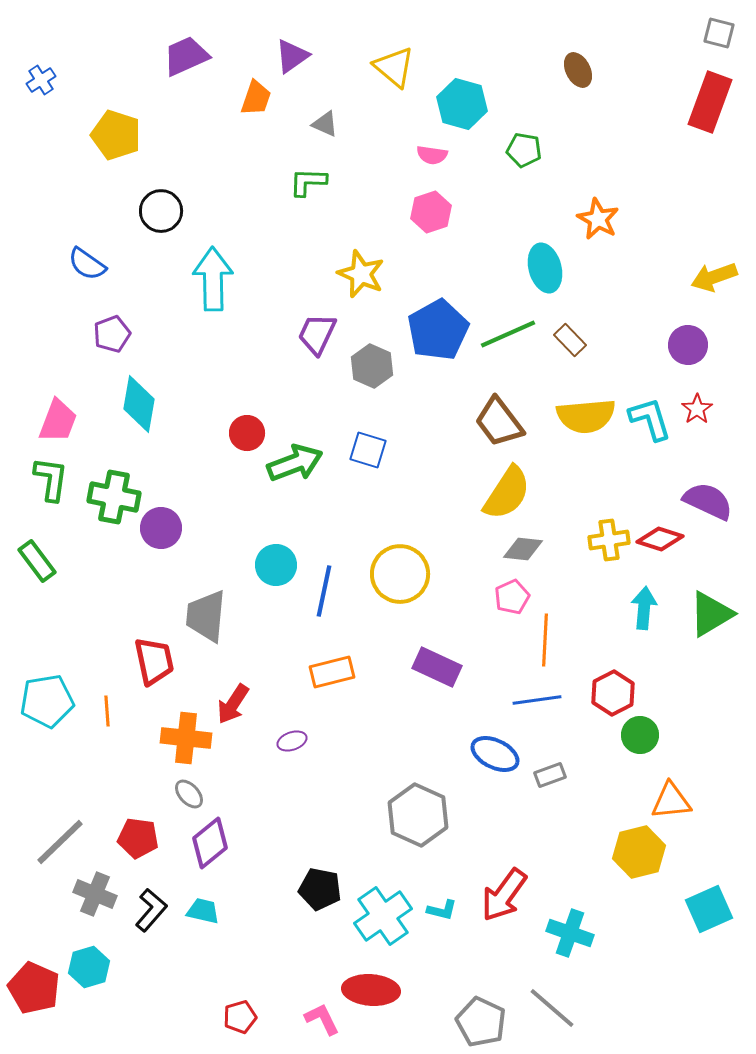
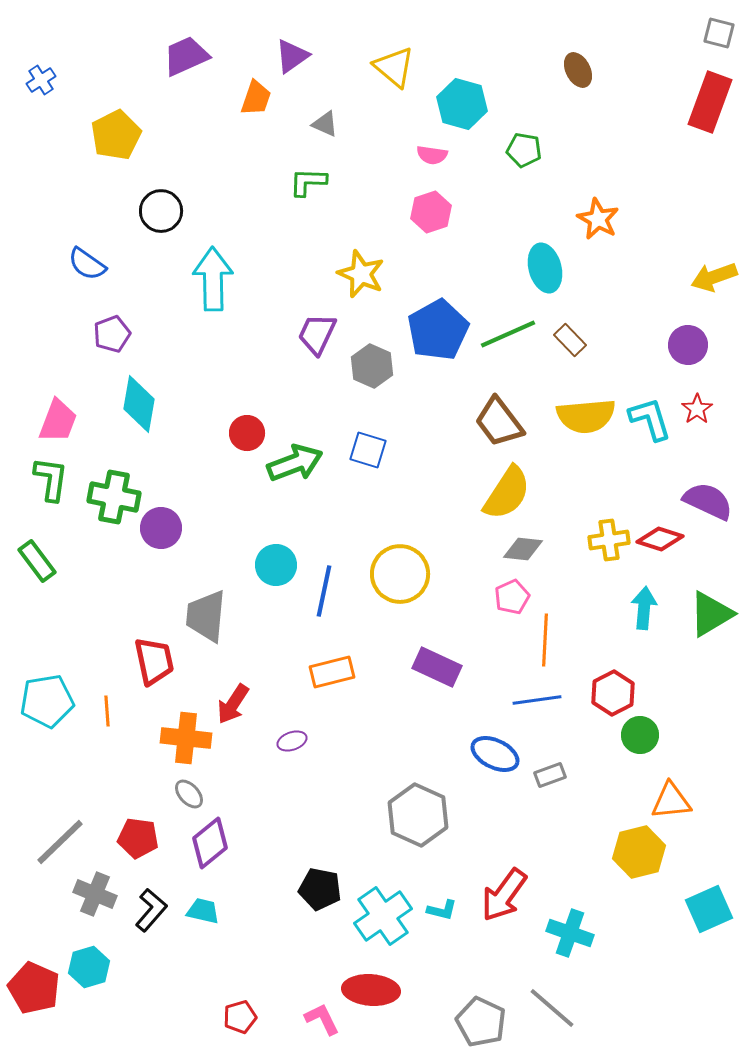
yellow pentagon at (116, 135): rotated 27 degrees clockwise
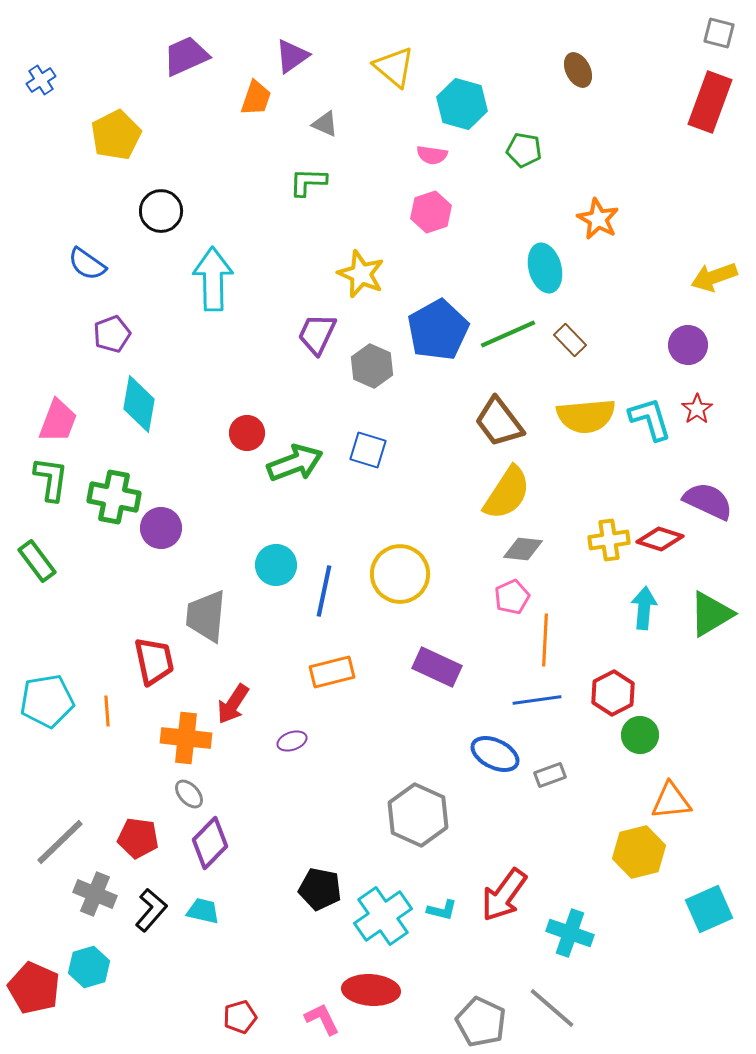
purple diamond at (210, 843): rotated 6 degrees counterclockwise
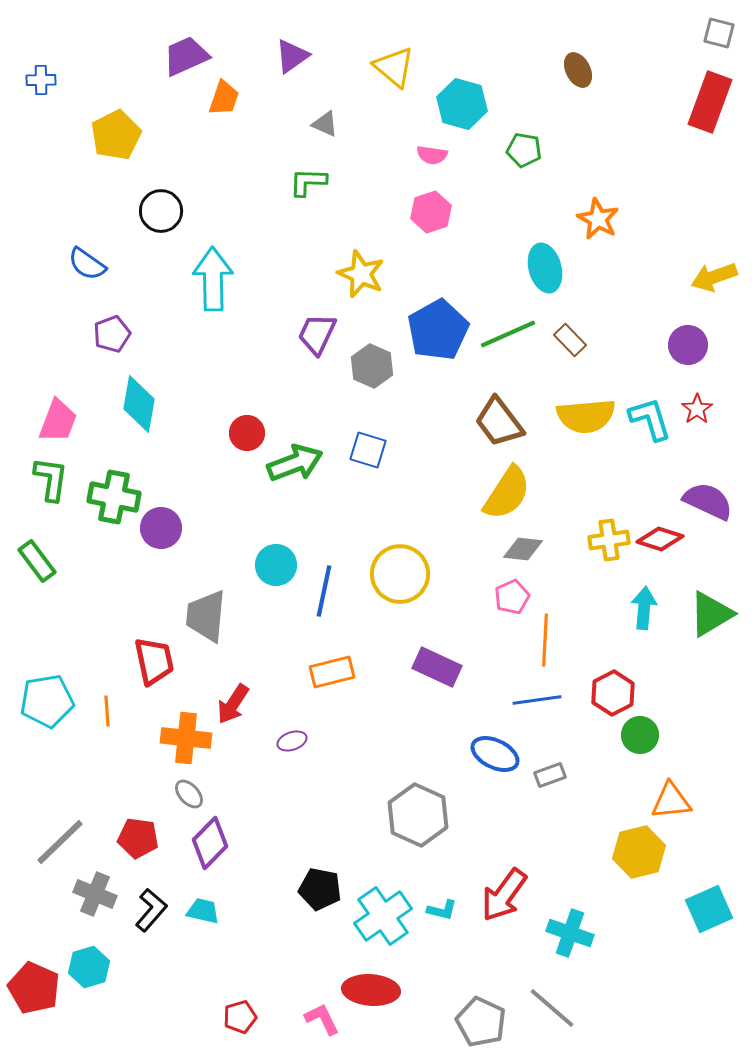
blue cross at (41, 80): rotated 32 degrees clockwise
orange trapezoid at (256, 98): moved 32 px left
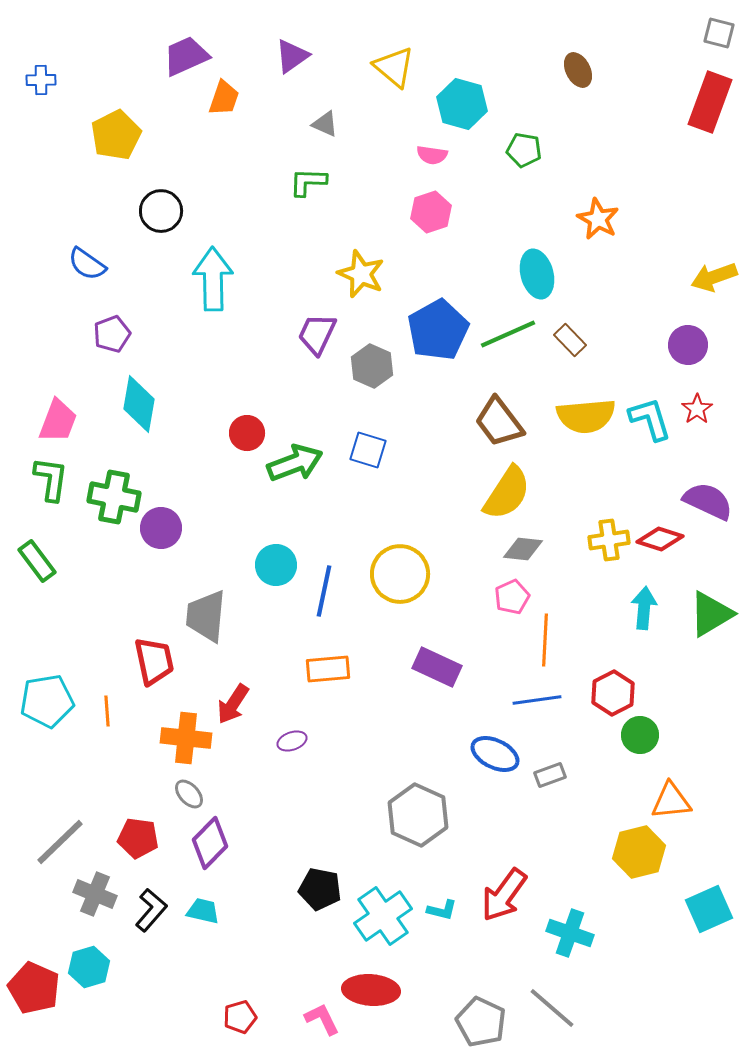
cyan ellipse at (545, 268): moved 8 px left, 6 px down
orange rectangle at (332, 672): moved 4 px left, 3 px up; rotated 9 degrees clockwise
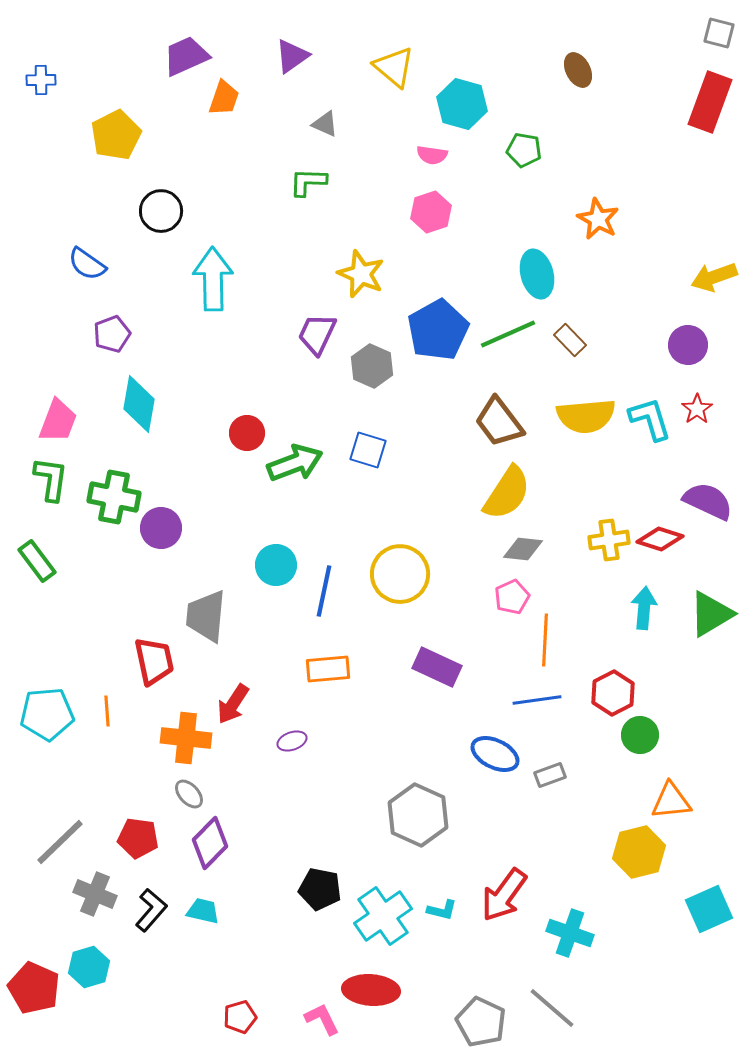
cyan pentagon at (47, 701): moved 13 px down; rotated 4 degrees clockwise
